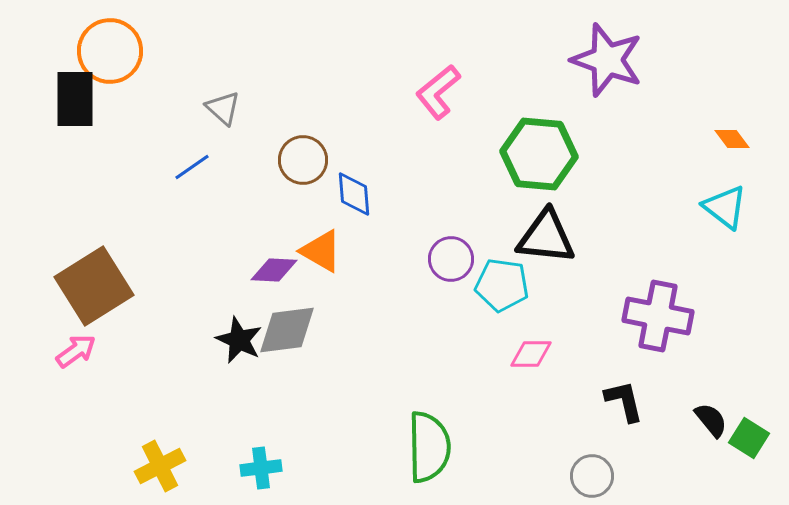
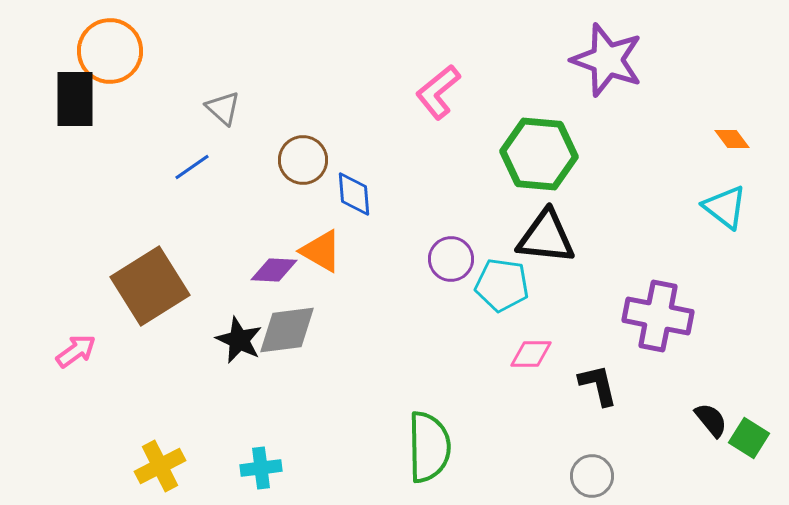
brown square: moved 56 px right
black L-shape: moved 26 px left, 16 px up
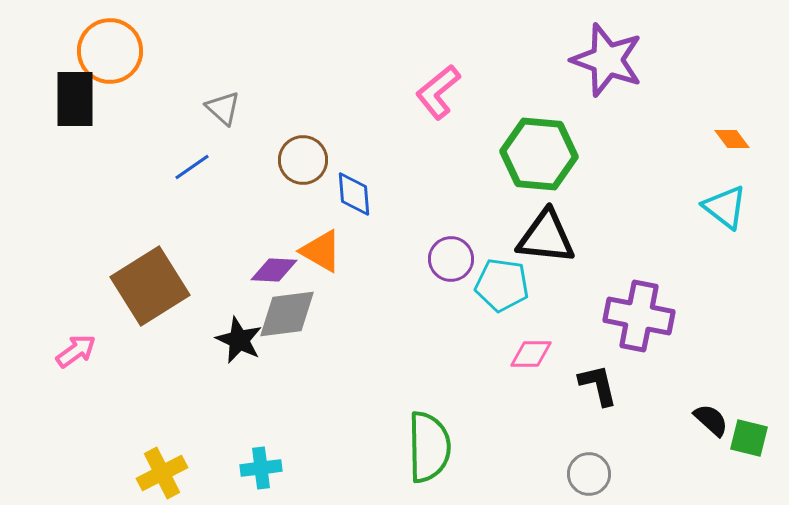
purple cross: moved 19 px left
gray diamond: moved 16 px up
black semicircle: rotated 9 degrees counterclockwise
green square: rotated 18 degrees counterclockwise
yellow cross: moved 2 px right, 7 px down
gray circle: moved 3 px left, 2 px up
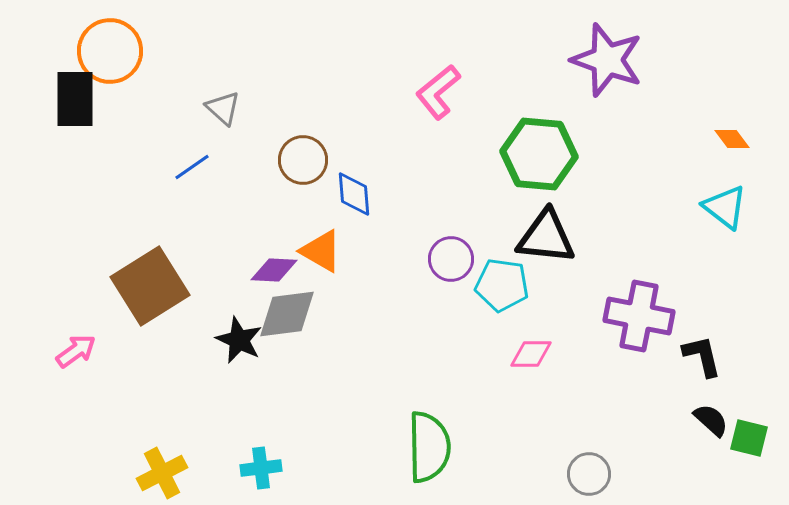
black L-shape: moved 104 px right, 29 px up
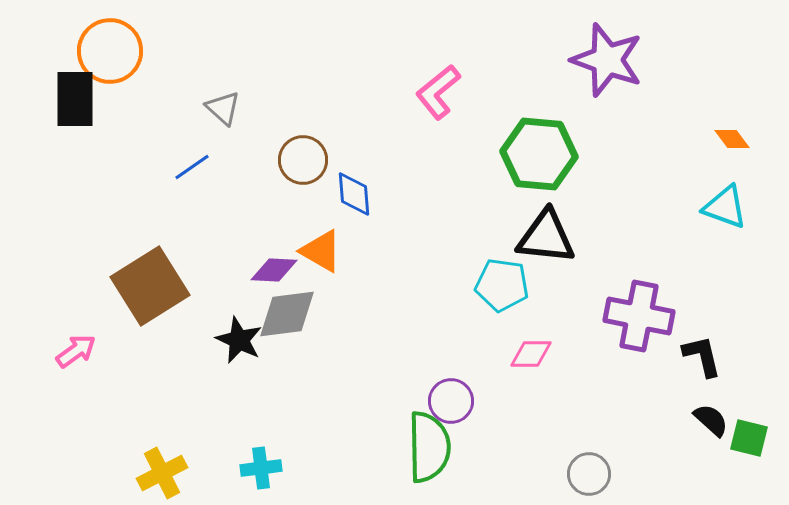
cyan triangle: rotated 18 degrees counterclockwise
purple circle: moved 142 px down
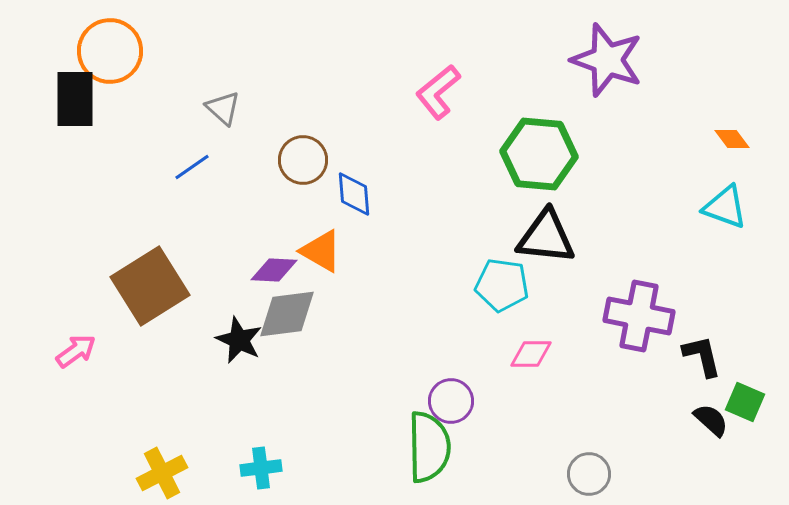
green square: moved 4 px left, 36 px up; rotated 9 degrees clockwise
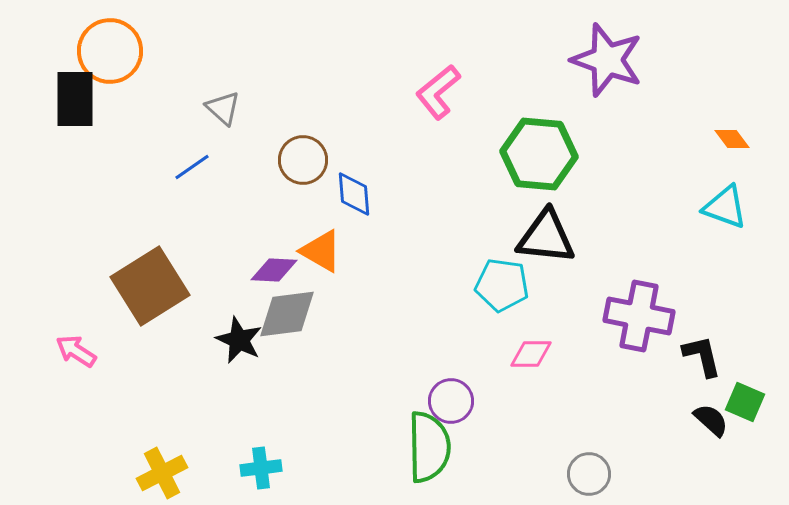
pink arrow: rotated 111 degrees counterclockwise
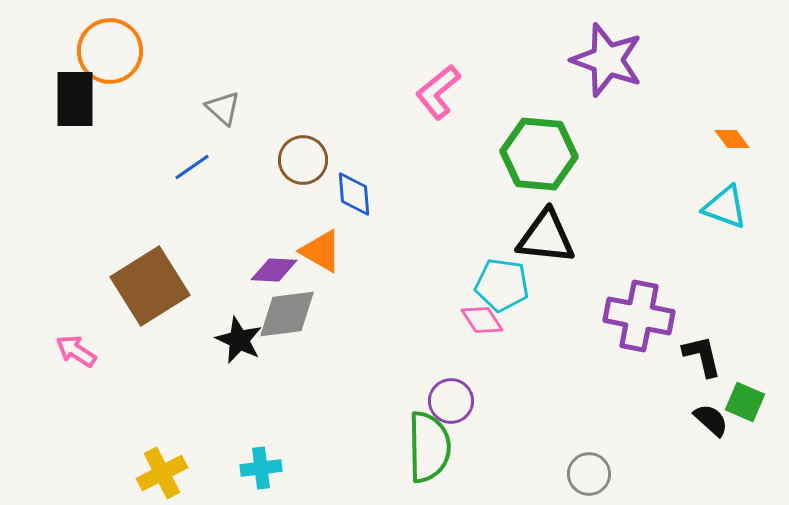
pink diamond: moved 49 px left, 34 px up; rotated 57 degrees clockwise
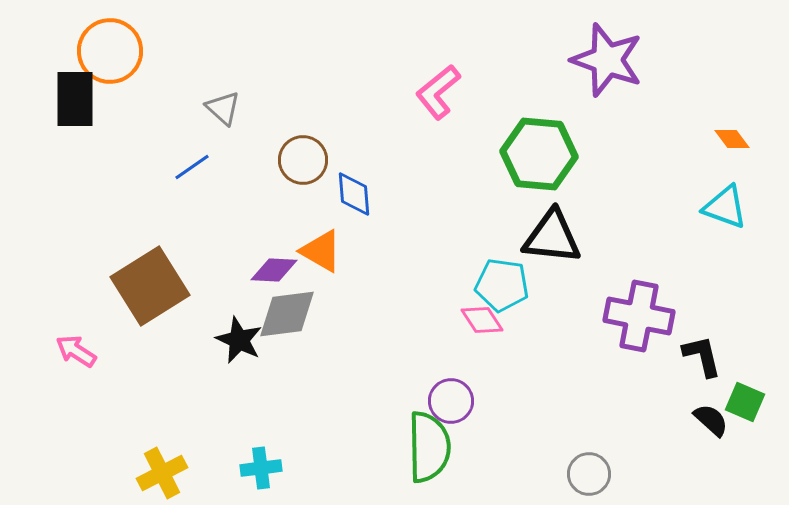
black triangle: moved 6 px right
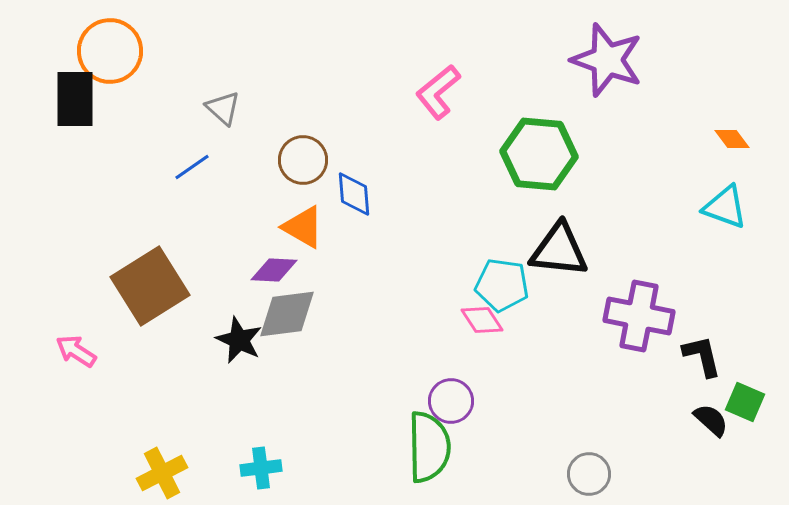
black triangle: moved 7 px right, 13 px down
orange triangle: moved 18 px left, 24 px up
